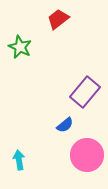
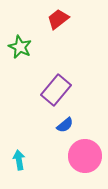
purple rectangle: moved 29 px left, 2 px up
pink circle: moved 2 px left, 1 px down
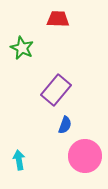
red trapezoid: rotated 40 degrees clockwise
green star: moved 2 px right, 1 px down
blue semicircle: rotated 30 degrees counterclockwise
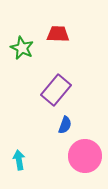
red trapezoid: moved 15 px down
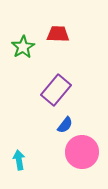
green star: moved 1 px right, 1 px up; rotated 15 degrees clockwise
blue semicircle: rotated 18 degrees clockwise
pink circle: moved 3 px left, 4 px up
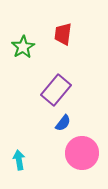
red trapezoid: moved 5 px right; rotated 85 degrees counterclockwise
blue semicircle: moved 2 px left, 2 px up
pink circle: moved 1 px down
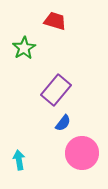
red trapezoid: moved 8 px left, 13 px up; rotated 100 degrees clockwise
green star: moved 1 px right, 1 px down
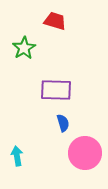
purple rectangle: rotated 52 degrees clockwise
blue semicircle: rotated 54 degrees counterclockwise
pink circle: moved 3 px right
cyan arrow: moved 2 px left, 4 px up
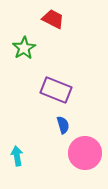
red trapezoid: moved 2 px left, 2 px up; rotated 10 degrees clockwise
purple rectangle: rotated 20 degrees clockwise
blue semicircle: moved 2 px down
